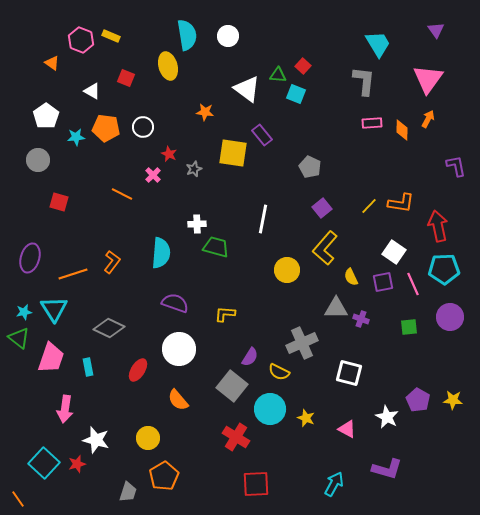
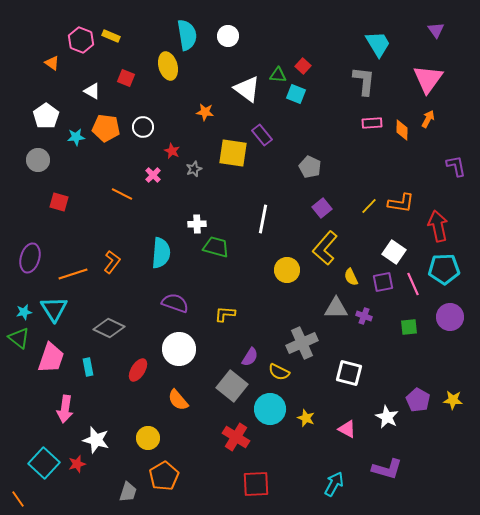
red star at (169, 154): moved 3 px right, 3 px up
purple cross at (361, 319): moved 3 px right, 3 px up
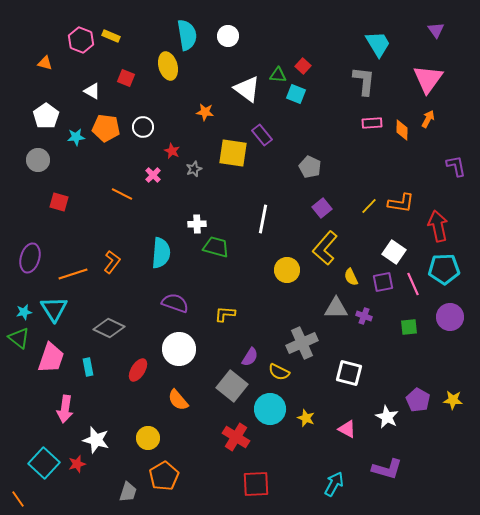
orange triangle at (52, 63): moved 7 px left; rotated 21 degrees counterclockwise
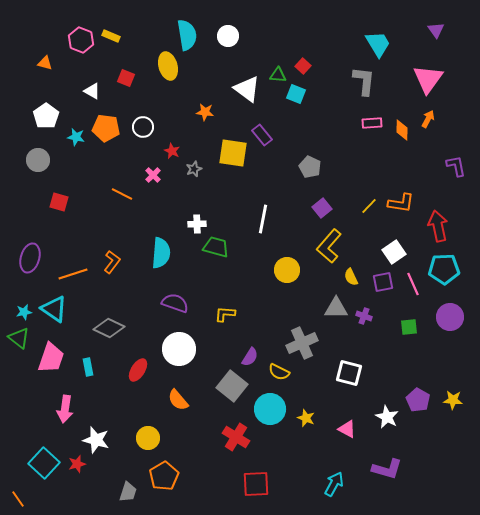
cyan star at (76, 137): rotated 18 degrees clockwise
yellow L-shape at (325, 248): moved 4 px right, 2 px up
white square at (394, 252): rotated 20 degrees clockwise
cyan triangle at (54, 309): rotated 24 degrees counterclockwise
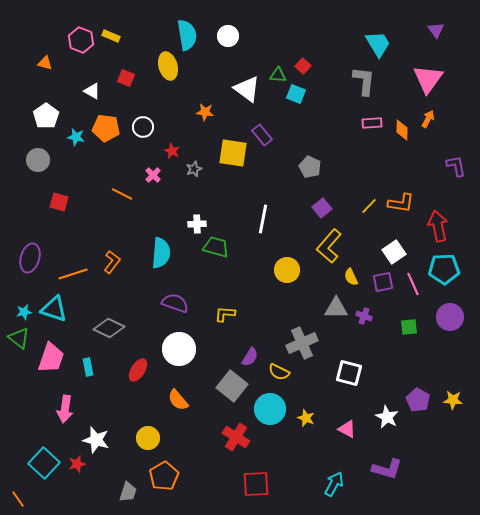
cyan triangle at (54, 309): rotated 16 degrees counterclockwise
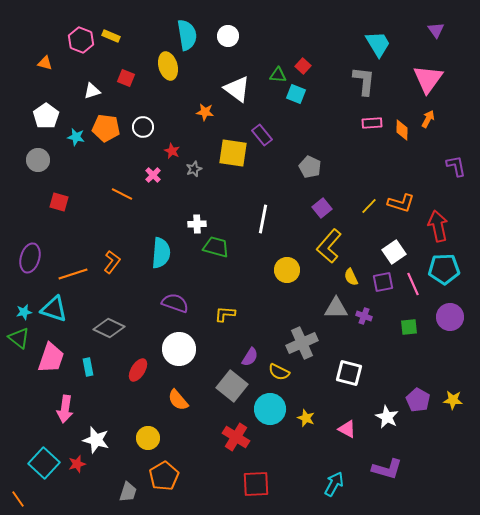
white triangle at (247, 89): moved 10 px left
white triangle at (92, 91): rotated 48 degrees counterclockwise
orange L-shape at (401, 203): rotated 8 degrees clockwise
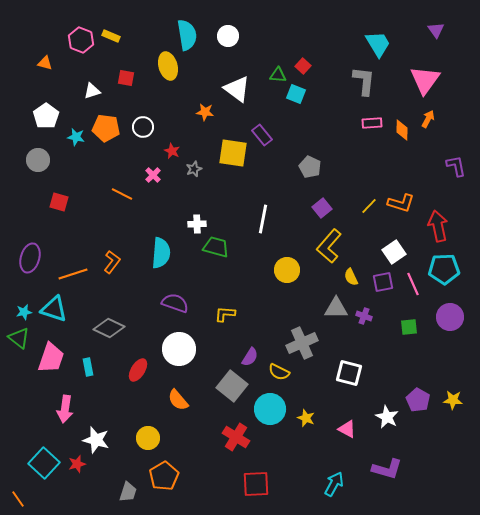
red square at (126, 78): rotated 12 degrees counterclockwise
pink triangle at (428, 79): moved 3 px left, 1 px down
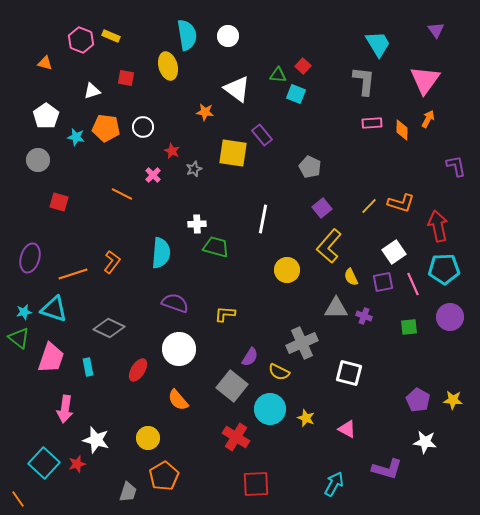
white star at (387, 417): moved 38 px right, 25 px down; rotated 20 degrees counterclockwise
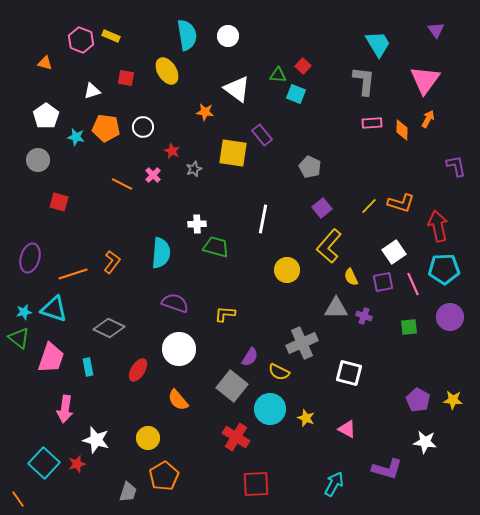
yellow ellipse at (168, 66): moved 1 px left, 5 px down; rotated 16 degrees counterclockwise
orange line at (122, 194): moved 10 px up
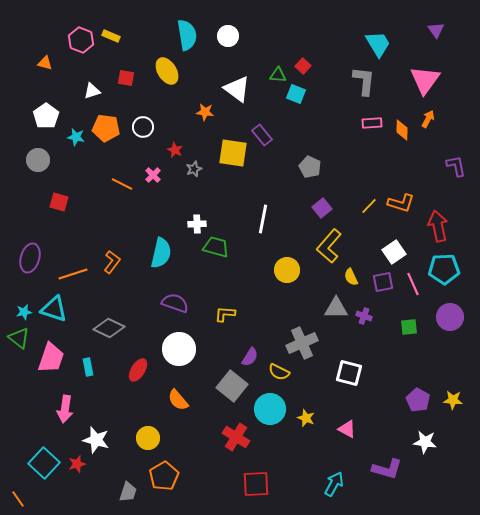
red star at (172, 151): moved 3 px right, 1 px up
cyan semicircle at (161, 253): rotated 8 degrees clockwise
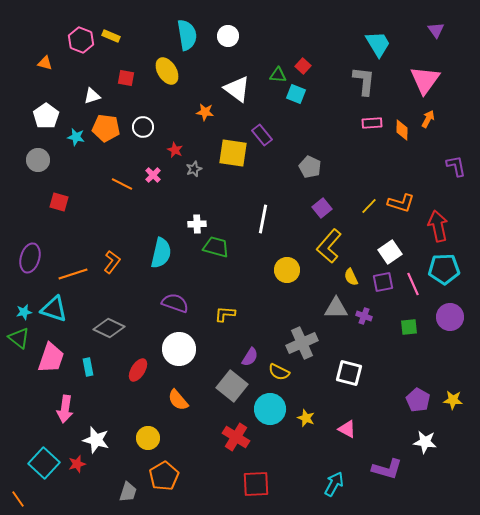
white triangle at (92, 91): moved 5 px down
white square at (394, 252): moved 4 px left
